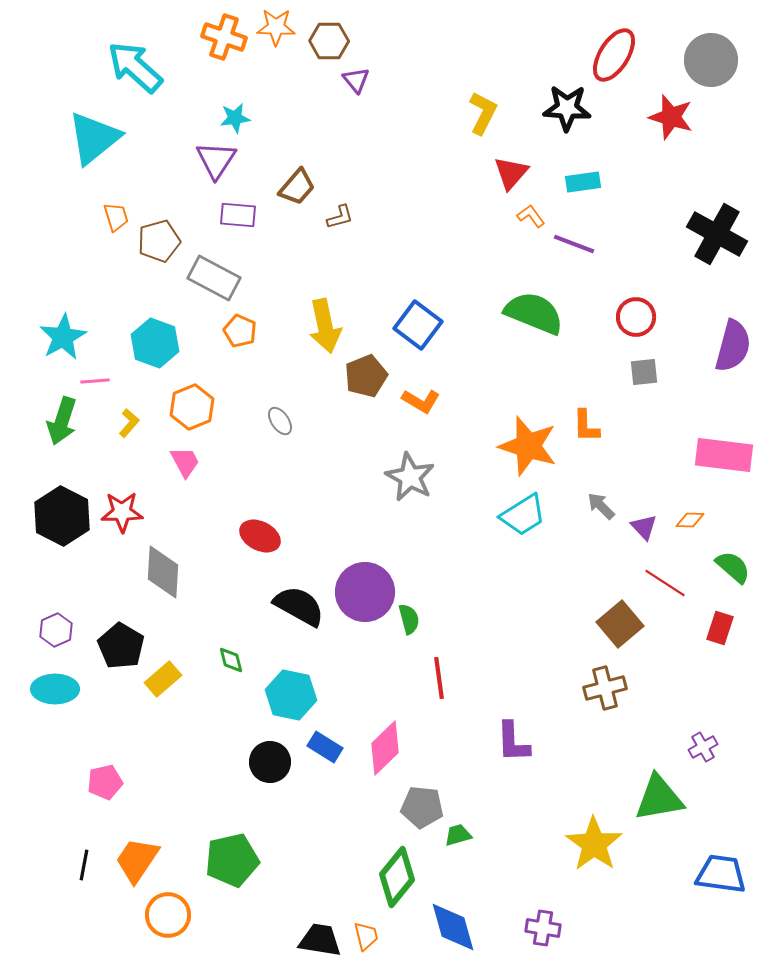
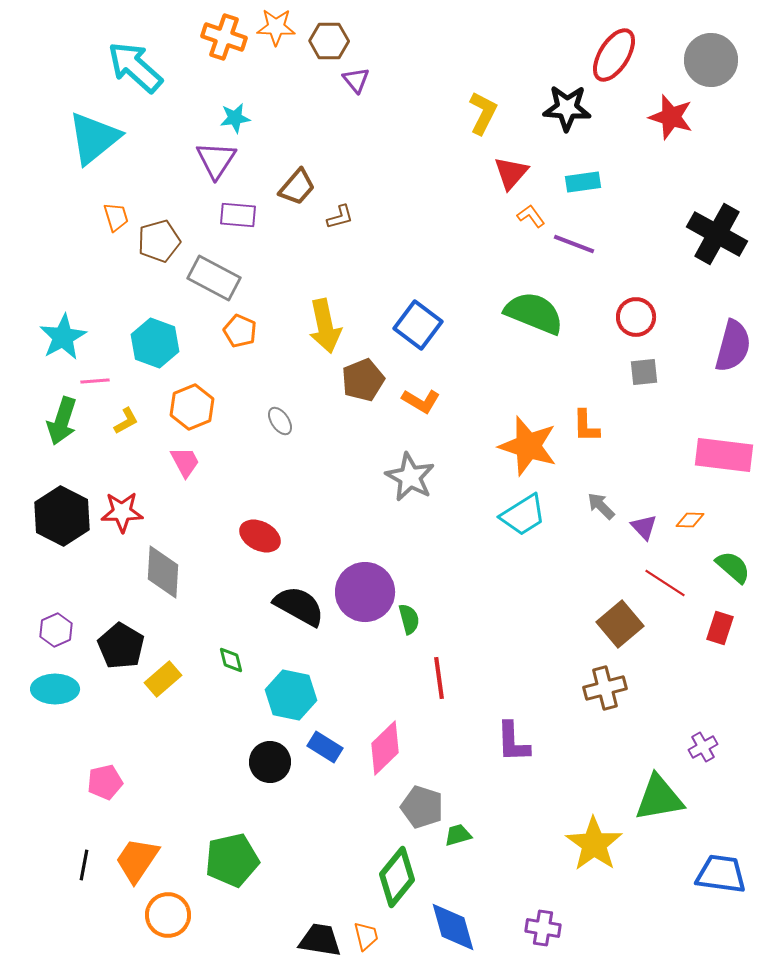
brown pentagon at (366, 376): moved 3 px left, 4 px down
yellow L-shape at (129, 423): moved 3 px left, 2 px up; rotated 20 degrees clockwise
gray pentagon at (422, 807): rotated 12 degrees clockwise
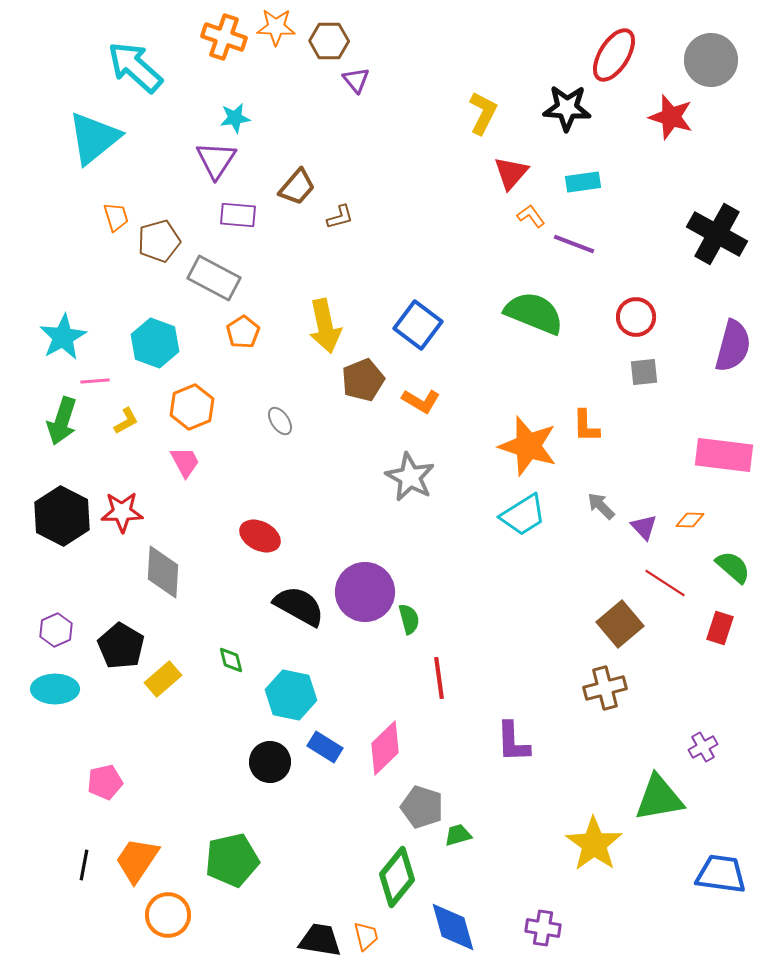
orange pentagon at (240, 331): moved 3 px right, 1 px down; rotated 16 degrees clockwise
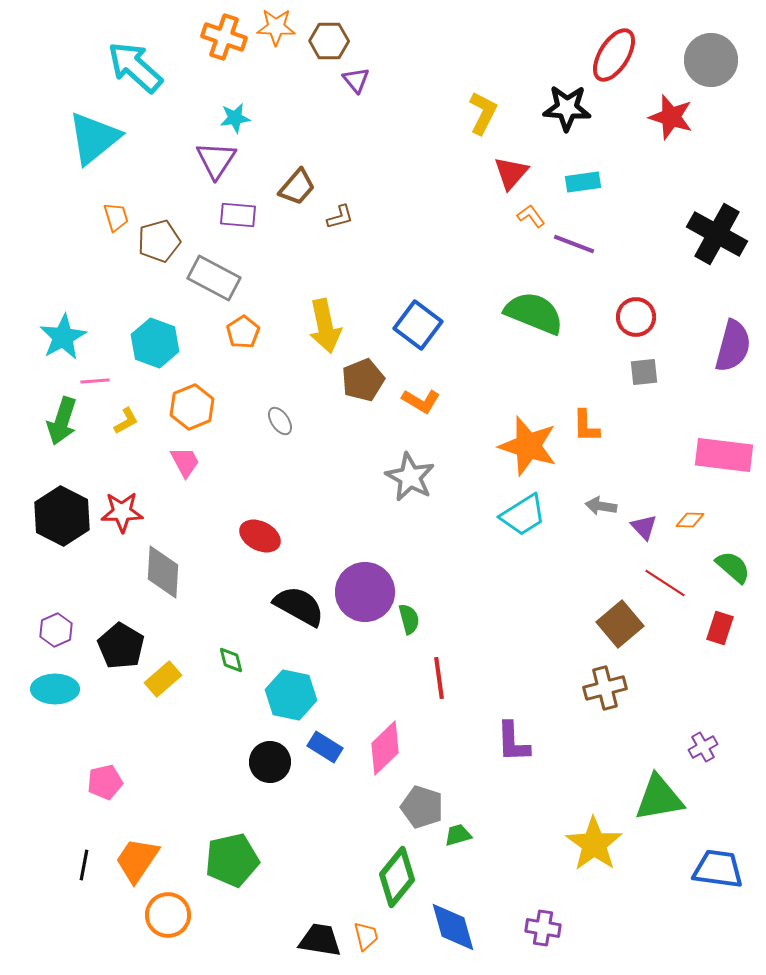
gray arrow at (601, 506): rotated 36 degrees counterclockwise
blue trapezoid at (721, 874): moved 3 px left, 5 px up
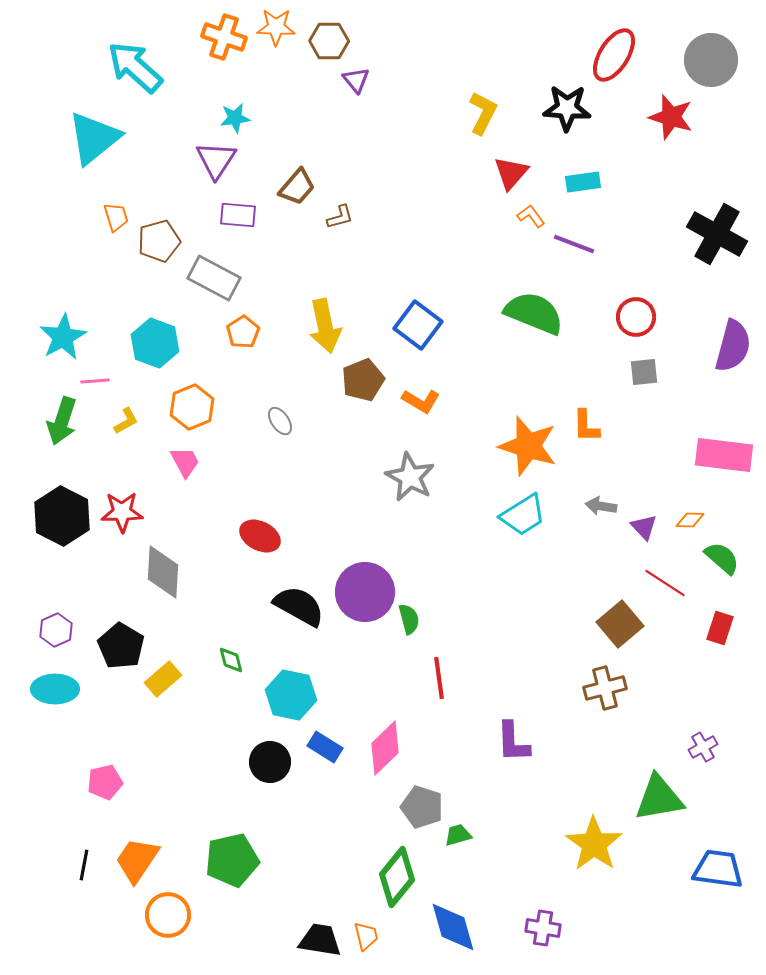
green semicircle at (733, 567): moved 11 px left, 9 px up
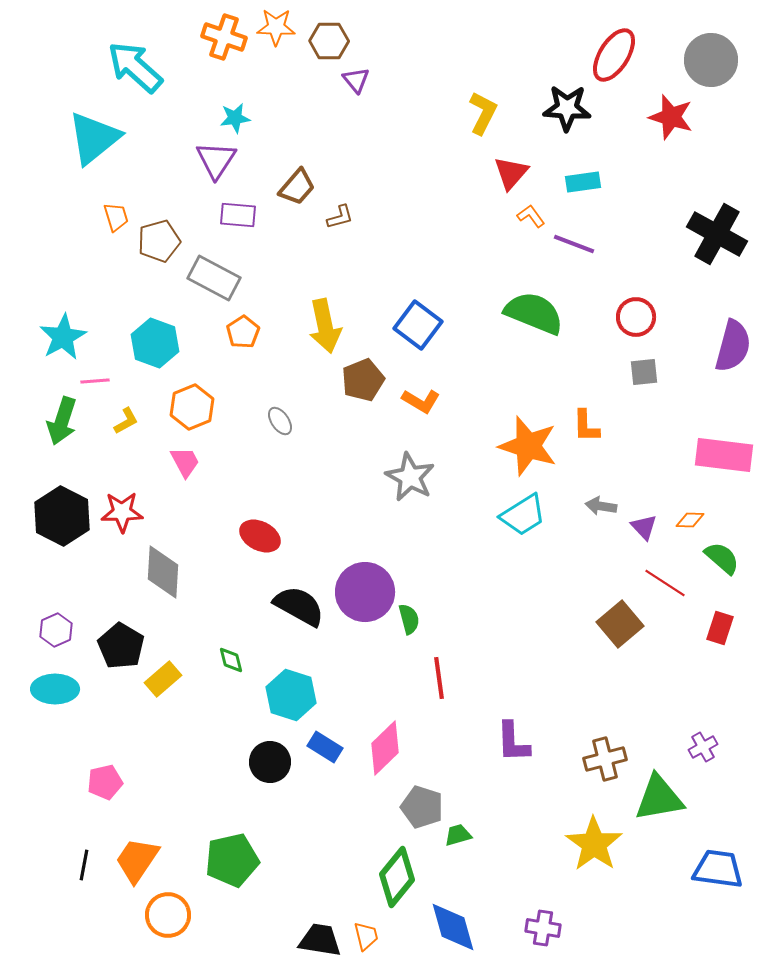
brown cross at (605, 688): moved 71 px down
cyan hexagon at (291, 695): rotated 6 degrees clockwise
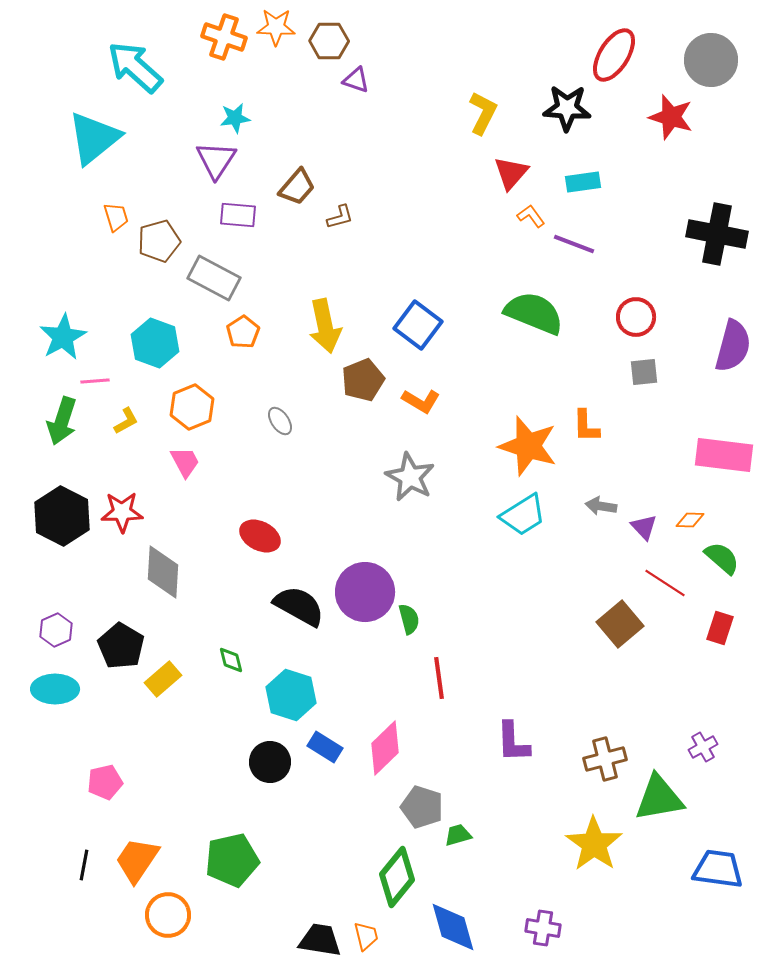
purple triangle at (356, 80): rotated 32 degrees counterclockwise
black cross at (717, 234): rotated 18 degrees counterclockwise
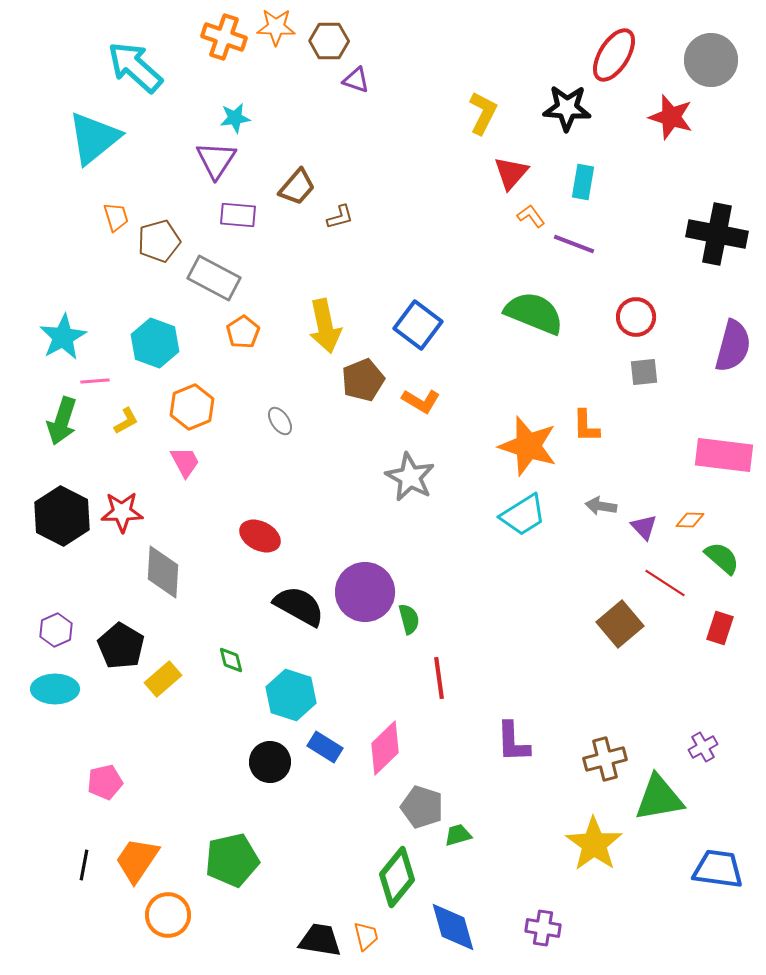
cyan rectangle at (583, 182): rotated 72 degrees counterclockwise
